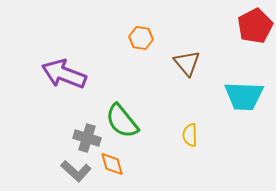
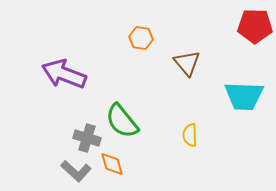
red pentagon: rotated 28 degrees clockwise
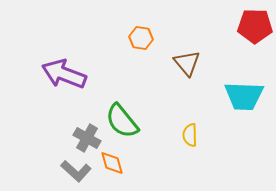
gray cross: rotated 12 degrees clockwise
orange diamond: moved 1 px up
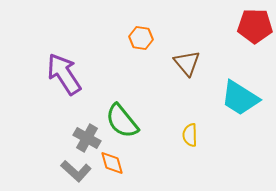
purple arrow: rotated 36 degrees clockwise
cyan trapezoid: moved 4 px left, 2 px down; rotated 30 degrees clockwise
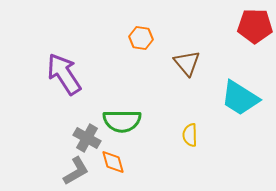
green semicircle: rotated 51 degrees counterclockwise
orange diamond: moved 1 px right, 1 px up
gray L-shape: rotated 72 degrees counterclockwise
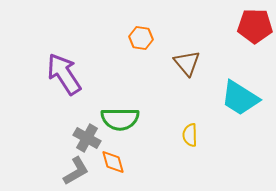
green semicircle: moved 2 px left, 2 px up
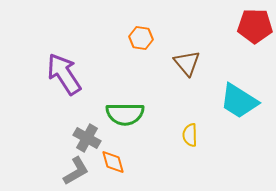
cyan trapezoid: moved 1 px left, 3 px down
green semicircle: moved 5 px right, 5 px up
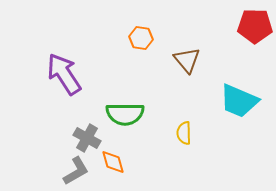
brown triangle: moved 3 px up
cyan trapezoid: rotated 9 degrees counterclockwise
yellow semicircle: moved 6 px left, 2 px up
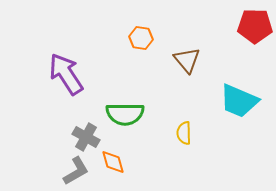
purple arrow: moved 2 px right
gray cross: moved 1 px left, 1 px up
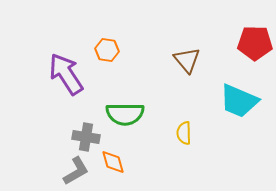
red pentagon: moved 17 px down
orange hexagon: moved 34 px left, 12 px down
gray cross: rotated 20 degrees counterclockwise
